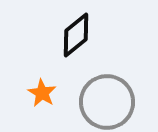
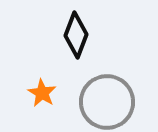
black diamond: rotated 30 degrees counterclockwise
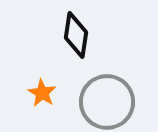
black diamond: rotated 12 degrees counterclockwise
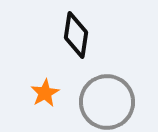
orange star: moved 3 px right; rotated 12 degrees clockwise
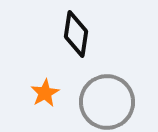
black diamond: moved 1 px up
